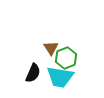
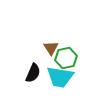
green hexagon: rotated 10 degrees clockwise
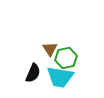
brown triangle: moved 1 px left, 1 px down
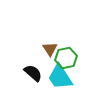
black semicircle: rotated 72 degrees counterclockwise
cyan trapezoid: rotated 48 degrees clockwise
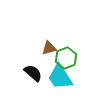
brown triangle: moved 1 px left, 1 px up; rotated 49 degrees clockwise
green hexagon: rotated 10 degrees counterclockwise
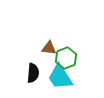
brown triangle: rotated 21 degrees clockwise
black semicircle: rotated 54 degrees clockwise
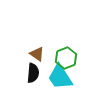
brown triangle: moved 12 px left, 6 px down; rotated 28 degrees clockwise
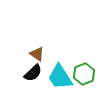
green hexagon: moved 18 px right, 16 px down
black semicircle: rotated 42 degrees clockwise
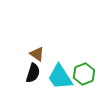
black semicircle: rotated 30 degrees counterclockwise
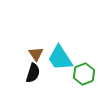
brown triangle: moved 1 px left; rotated 21 degrees clockwise
cyan trapezoid: moved 19 px up
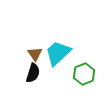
brown triangle: moved 1 px left
cyan trapezoid: moved 2 px left, 5 px up; rotated 80 degrees clockwise
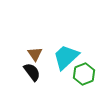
cyan trapezoid: moved 8 px right, 4 px down
black semicircle: moved 1 px left, 1 px up; rotated 54 degrees counterclockwise
